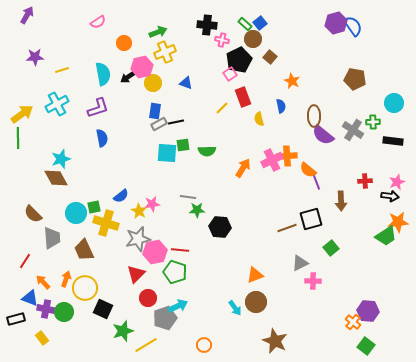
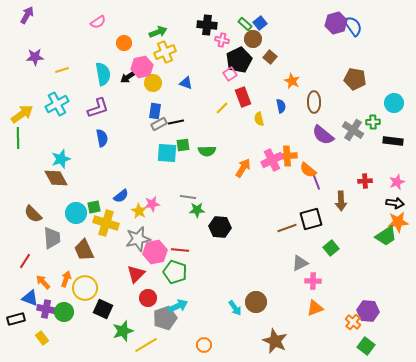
brown ellipse at (314, 116): moved 14 px up
black arrow at (390, 196): moved 5 px right, 7 px down
orange triangle at (255, 275): moved 60 px right, 33 px down
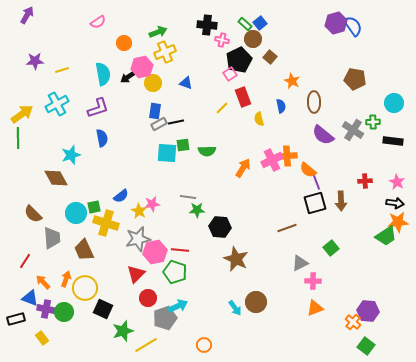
purple star at (35, 57): moved 4 px down
cyan star at (61, 159): moved 10 px right, 4 px up
pink star at (397, 182): rotated 21 degrees counterclockwise
black square at (311, 219): moved 4 px right, 16 px up
brown star at (275, 341): moved 39 px left, 82 px up
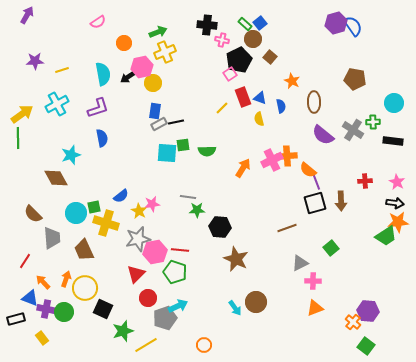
blue triangle at (186, 83): moved 74 px right, 15 px down
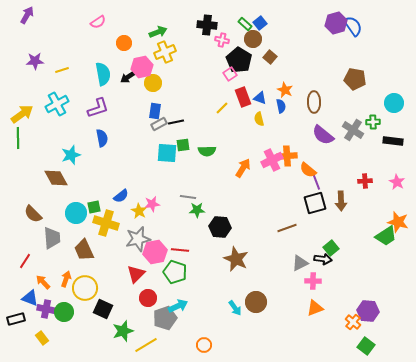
black pentagon at (239, 60): rotated 15 degrees counterclockwise
orange star at (292, 81): moved 7 px left, 9 px down
black arrow at (395, 203): moved 72 px left, 56 px down
orange star at (398, 222): rotated 20 degrees clockwise
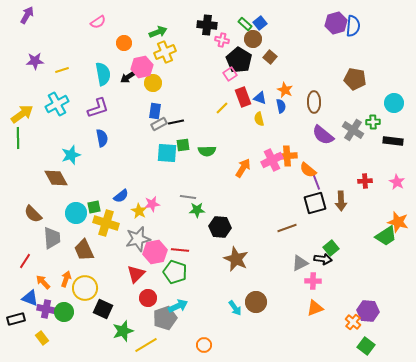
blue semicircle at (353, 26): rotated 40 degrees clockwise
